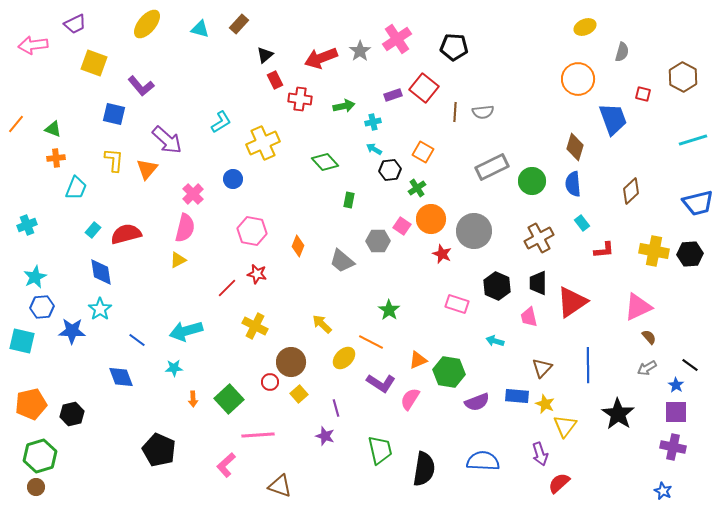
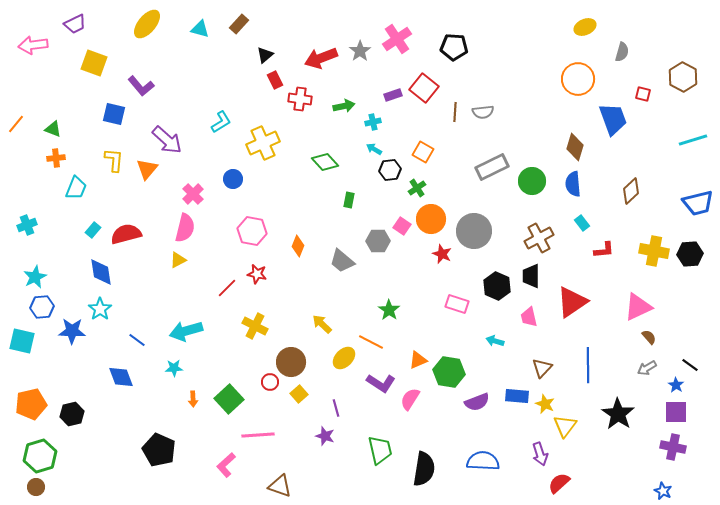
black trapezoid at (538, 283): moved 7 px left, 7 px up
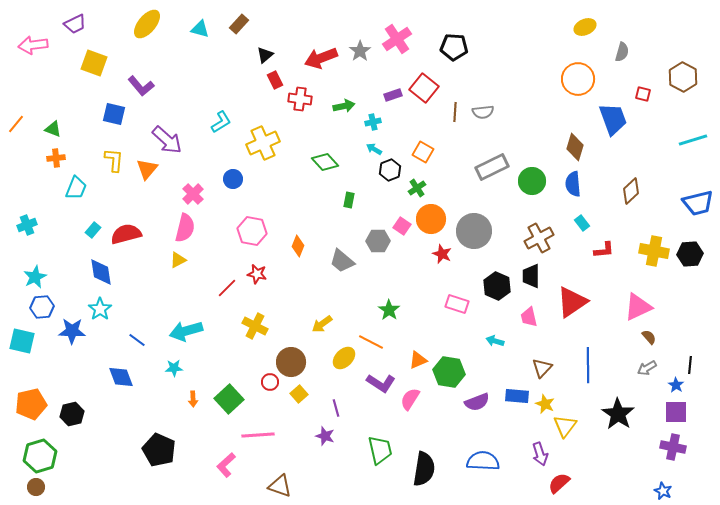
black hexagon at (390, 170): rotated 15 degrees counterclockwise
yellow arrow at (322, 324): rotated 80 degrees counterclockwise
black line at (690, 365): rotated 60 degrees clockwise
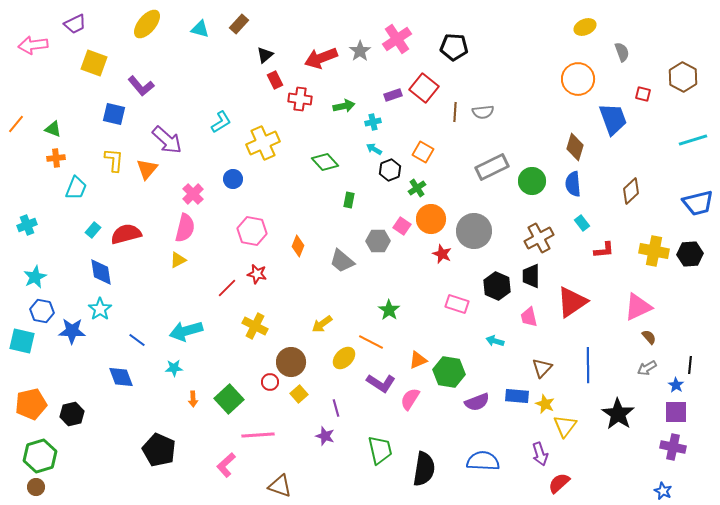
gray semicircle at (622, 52): rotated 36 degrees counterclockwise
blue hexagon at (42, 307): moved 4 px down; rotated 15 degrees clockwise
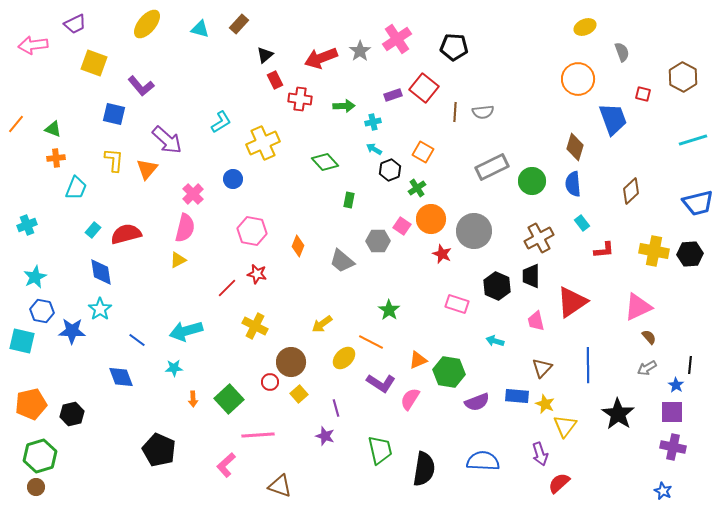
green arrow at (344, 106): rotated 10 degrees clockwise
pink trapezoid at (529, 317): moved 7 px right, 4 px down
purple square at (676, 412): moved 4 px left
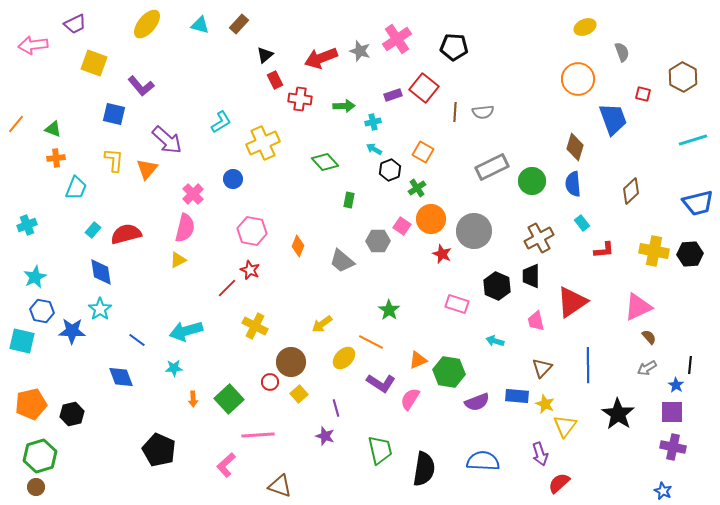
cyan triangle at (200, 29): moved 4 px up
gray star at (360, 51): rotated 20 degrees counterclockwise
red star at (257, 274): moved 7 px left, 4 px up; rotated 12 degrees clockwise
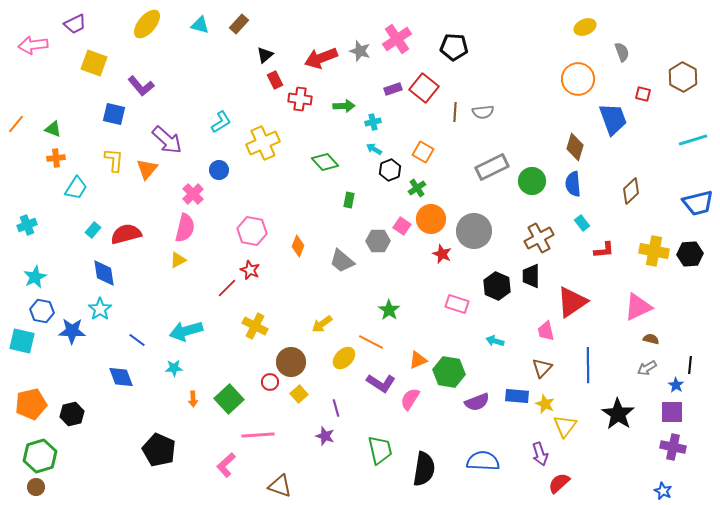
purple rectangle at (393, 95): moved 6 px up
blue circle at (233, 179): moved 14 px left, 9 px up
cyan trapezoid at (76, 188): rotated 10 degrees clockwise
blue diamond at (101, 272): moved 3 px right, 1 px down
pink trapezoid at (536, 321): moved 10 px right, 10 px down
brown semicircle at (649, 337): moved 2 px right, 2 px down; rotated 35 degrees counterclockwise
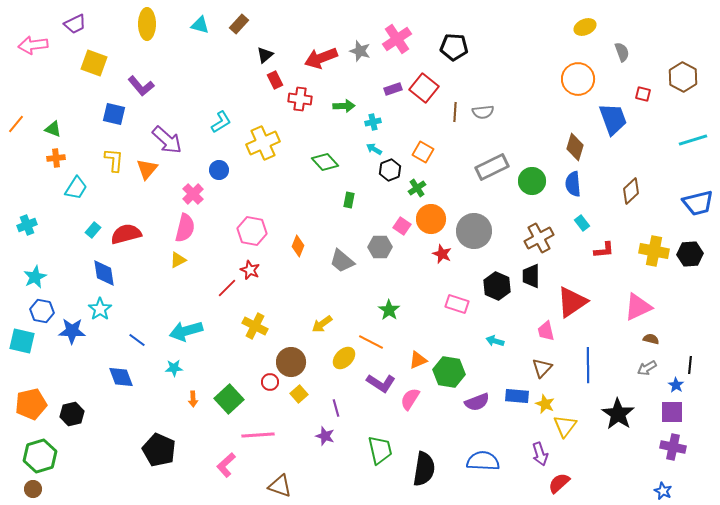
yellow ellipse at (147, 24): rotated 40 degrees counterclockwise
gray hexagon at (378, 241): moved 2 px right, 6 px down
brown circle at (36, 487): moved 3 px left, 2 px down
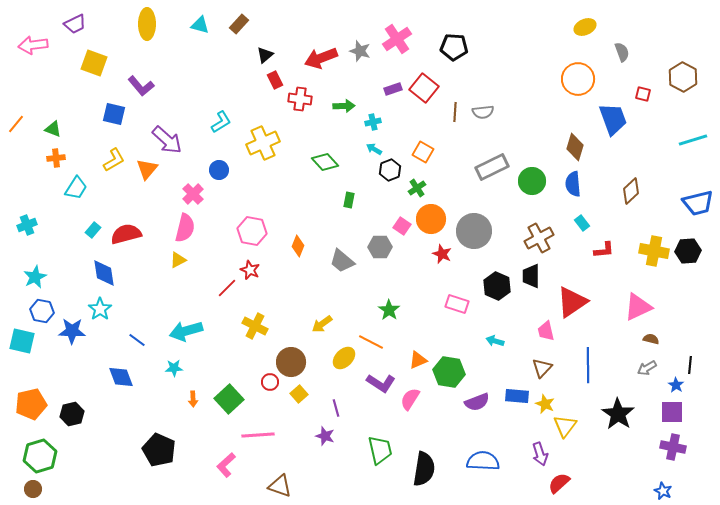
yellow L-shape at (114, 160): rotated 55 degrees clockwise
black hexagon at (690, 254): moved 2 px left, 3 px up
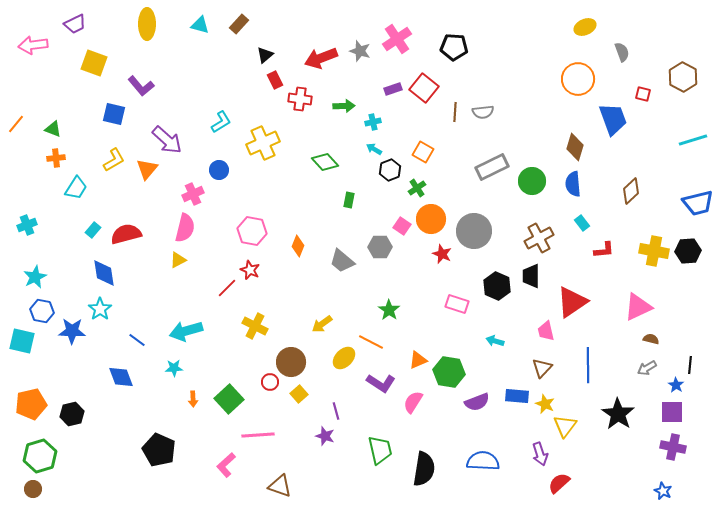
pink cross at (193, 194): rotated 20 degrees clockwise
pink semicircle at (410, 399): moved 3 px right, 3 px down
purple line at (336, 408): moved 3 px down
